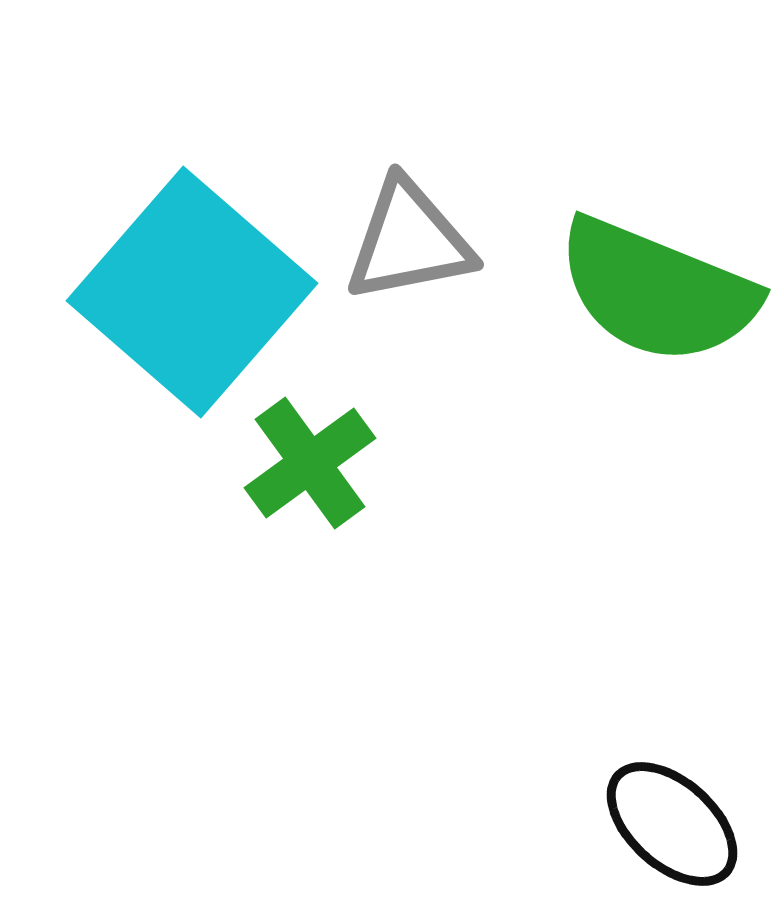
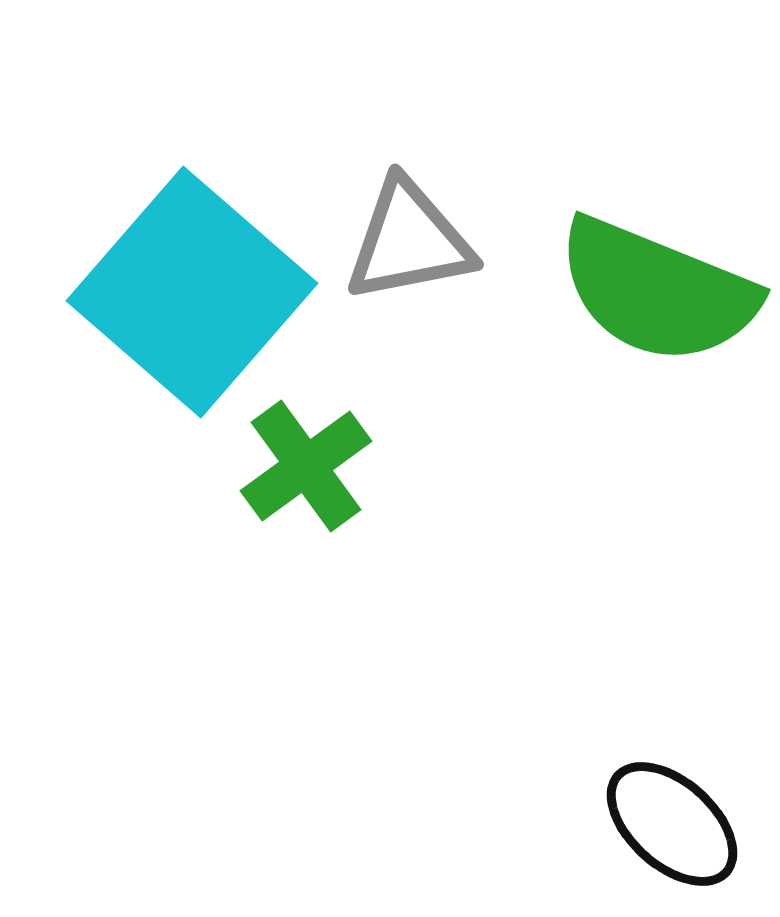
green cross: moved 4 px left, 3 px down
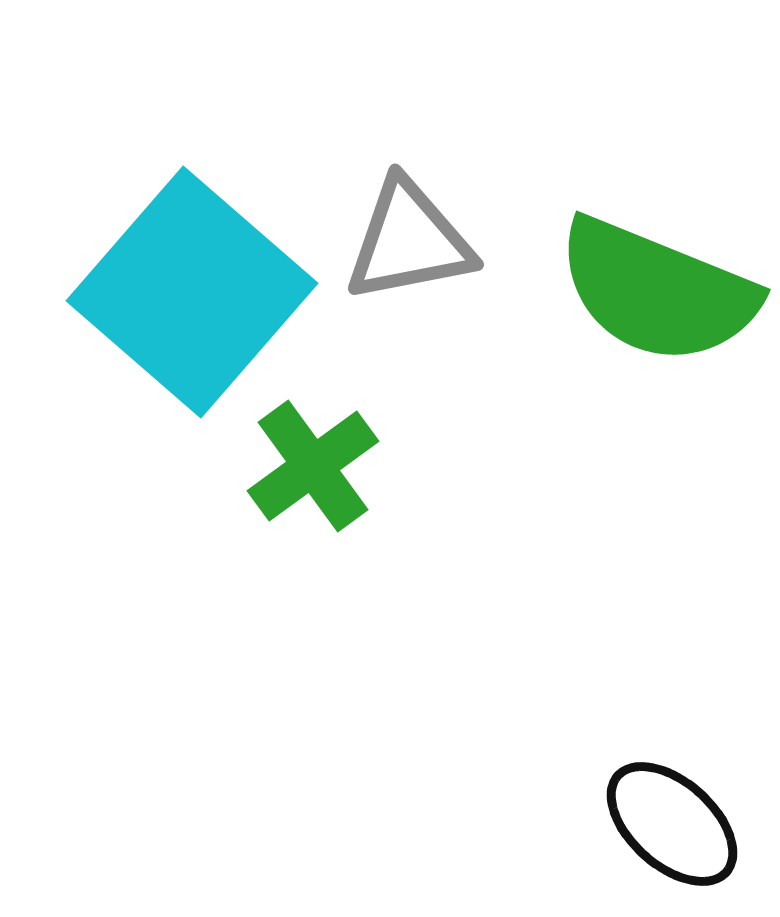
green cross: moved 7 px right
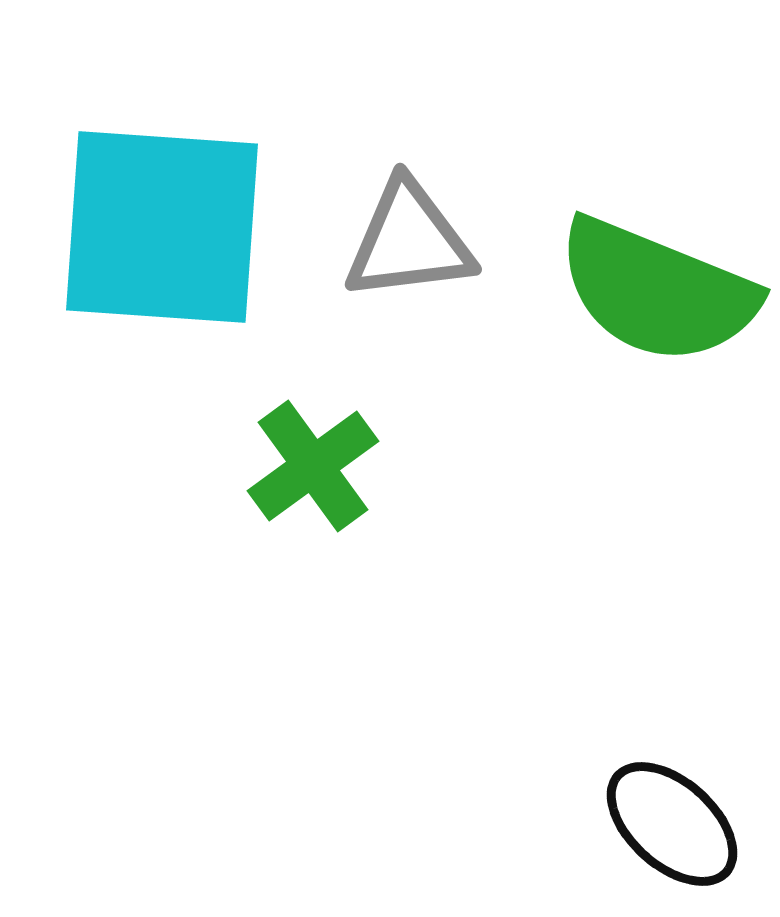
gray triangle: rotated 4 degrees clockwise
cyan square: moved 30 px left, 65 px up; rotated 37 degrees counterclockwise
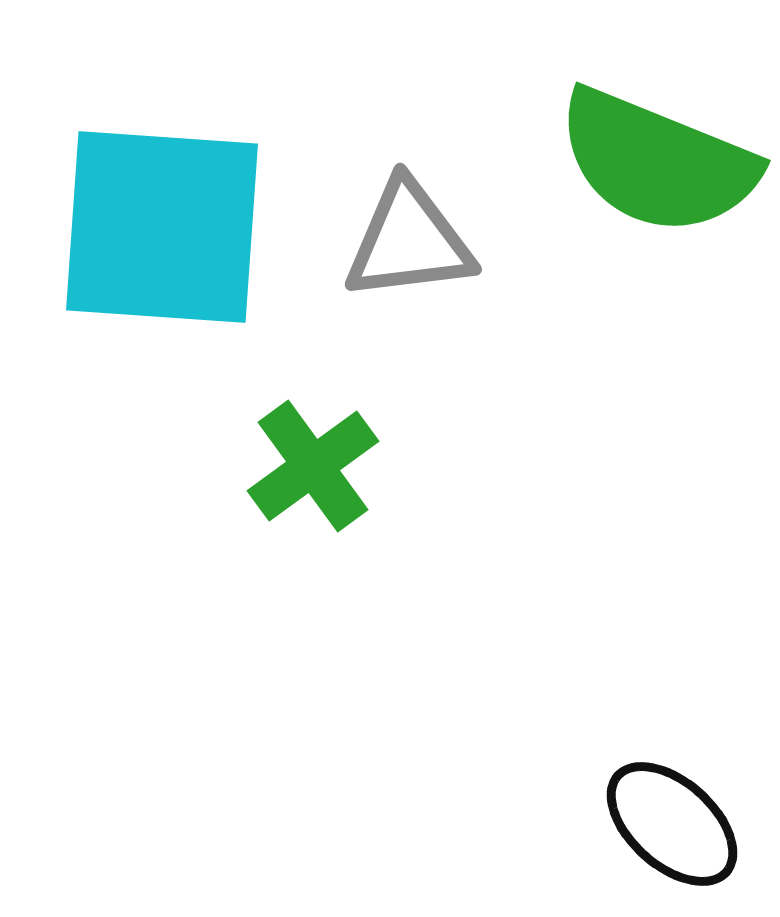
green semicircle: moved 129 px up
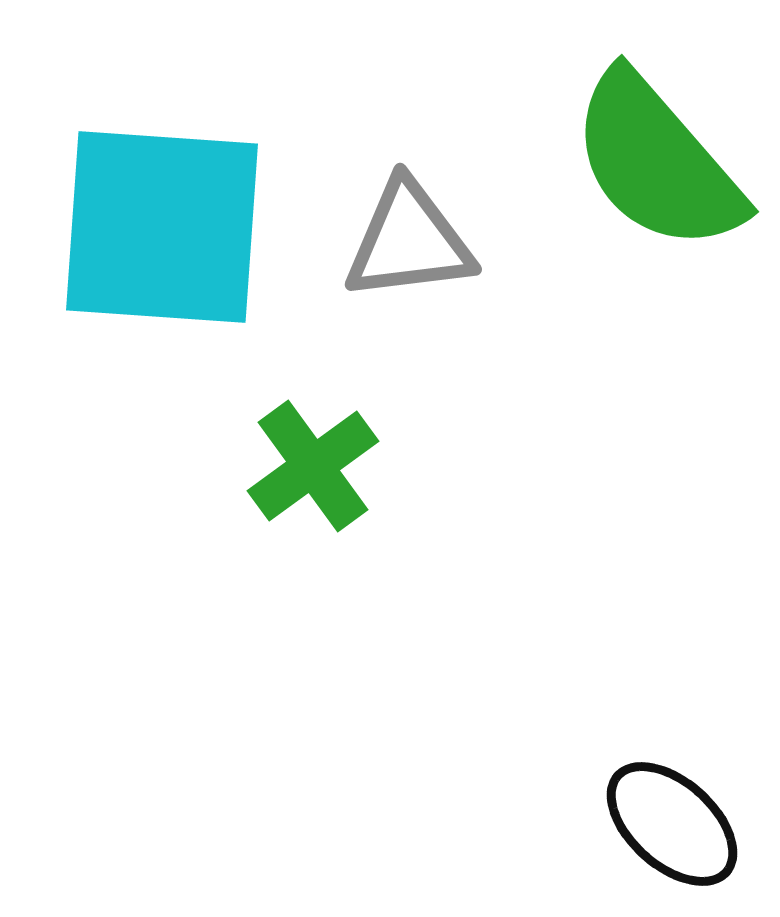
green semicircle: rotated 27 degrees clockwise
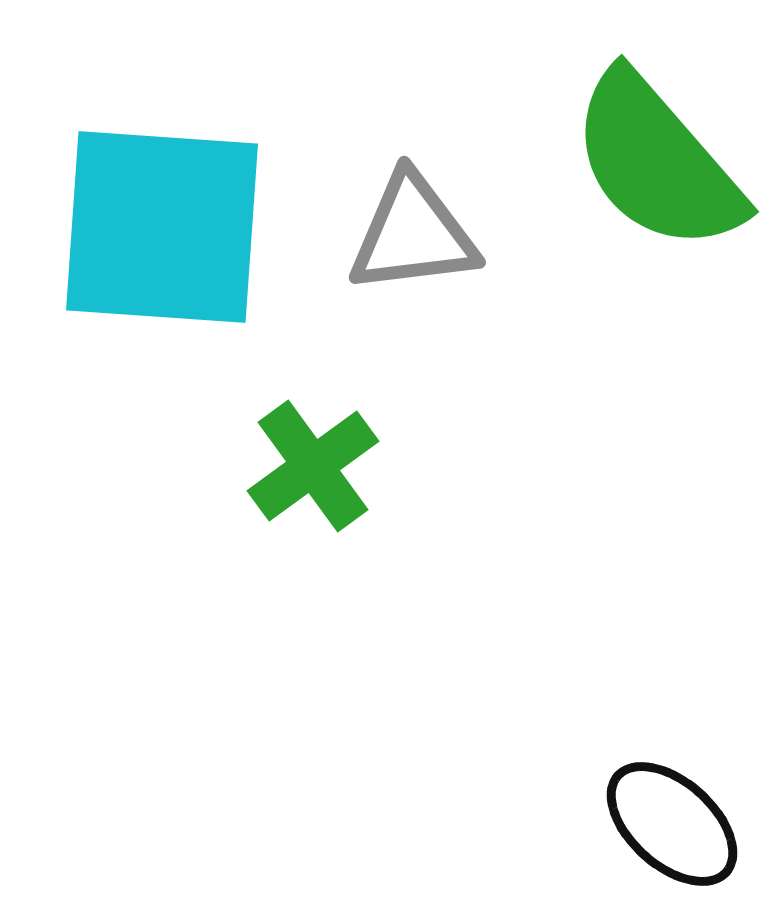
gray triangle: moved 4 px right, 7 px up
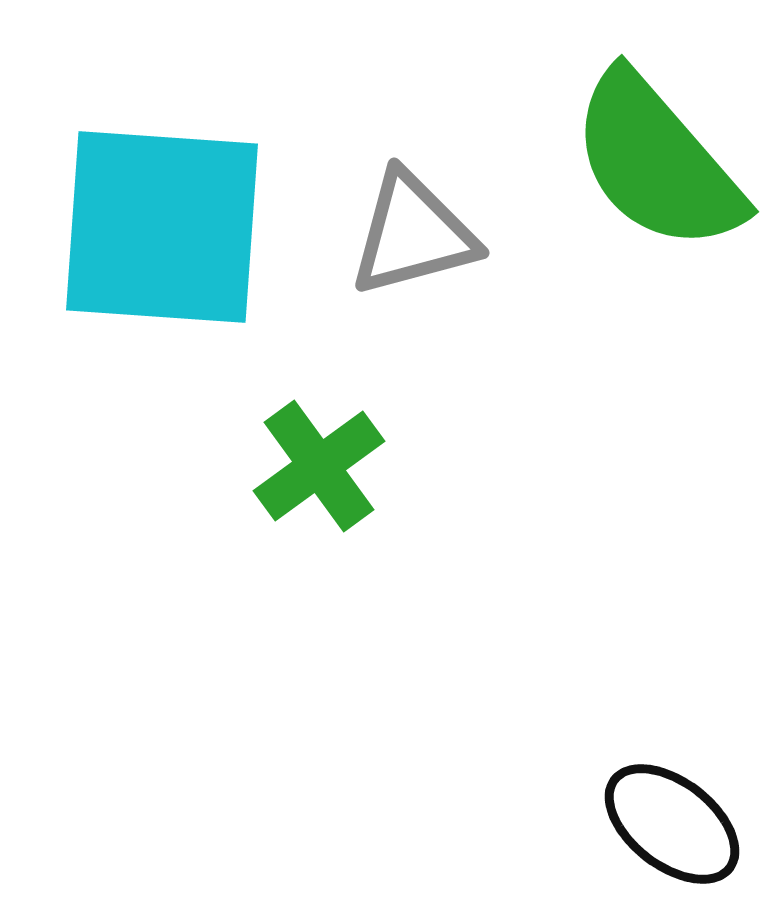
gray triangle: rotated 8 degrees counterclockwise
green cross: moved 6 px right
black ellipse: rotated 4 degrees counterclockwise
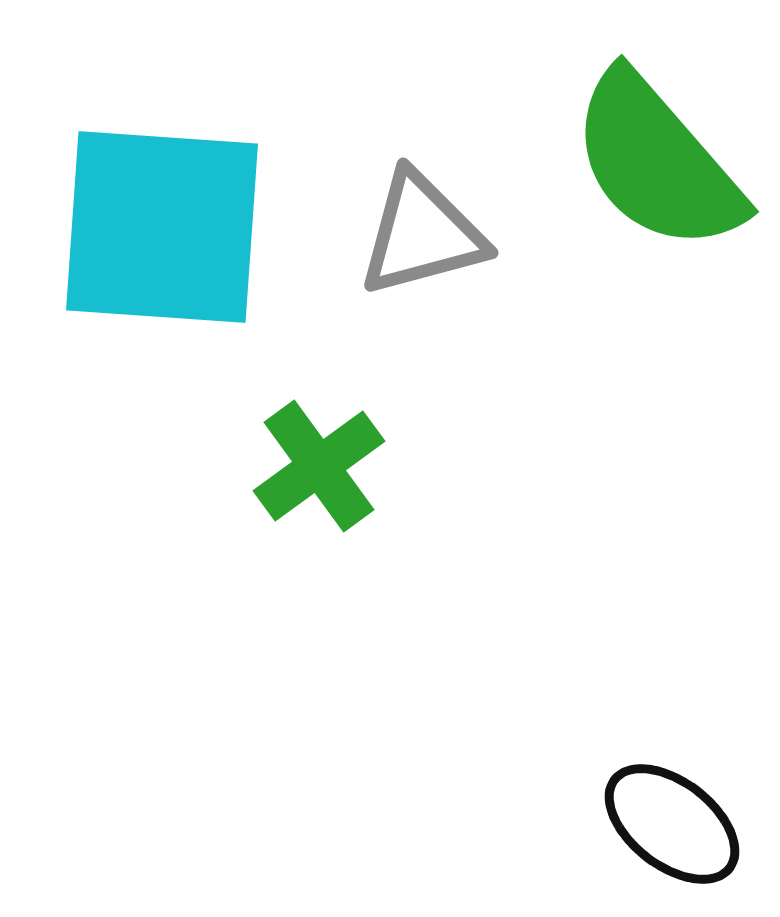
gray triangle: moved 9 px right
